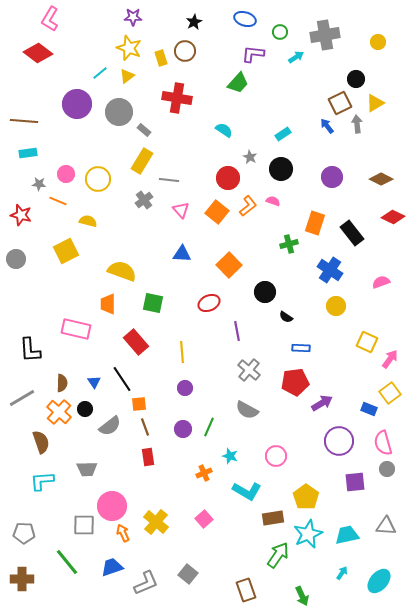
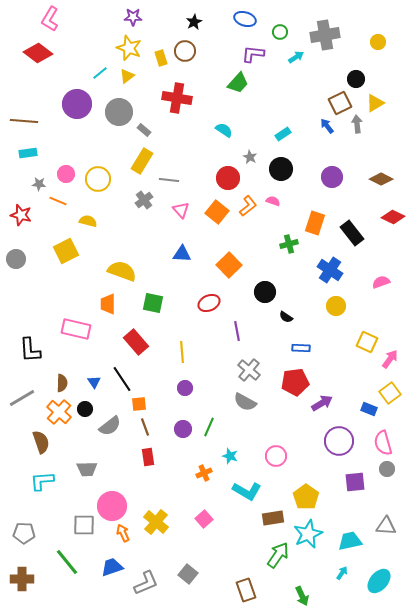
gray semicircle at (247, 410): moved 2 px left, 8 px up
cyan trapezoid at (347, 535): moved 3 px right, 6 px down
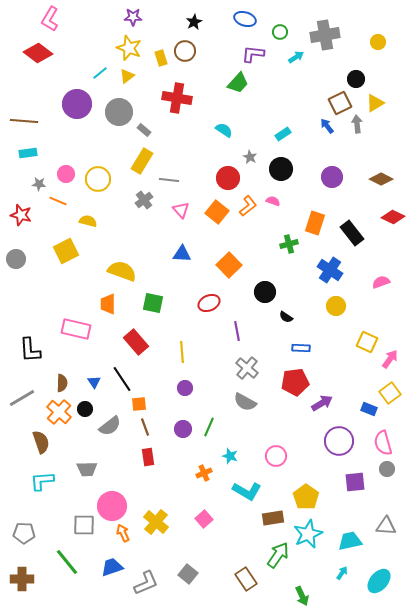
gray cross at (249, 370): moved 2 px left, 2 px up
brown rectangle at (246, 590): moved 11 px up; rotated 15 degrees counterclockwise
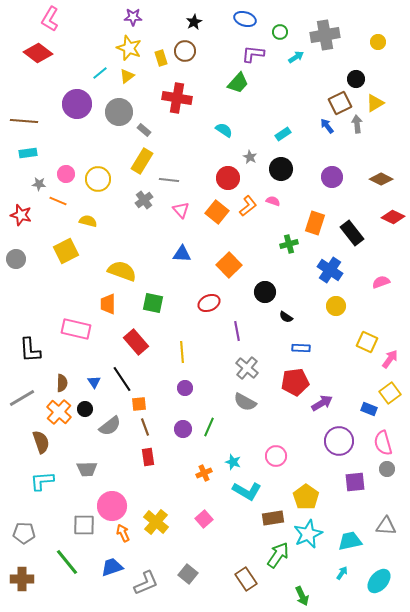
cyan star at (230, 456): moved 3 px right, 6 px down
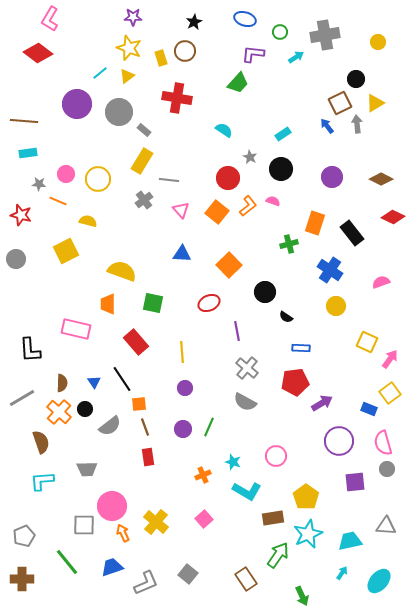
orange cross at (204, 473): moved 1 px left, 2 px down
gray pentagon at (24, 533): moved 3 px down; rotated 25 degrees counterclockwise
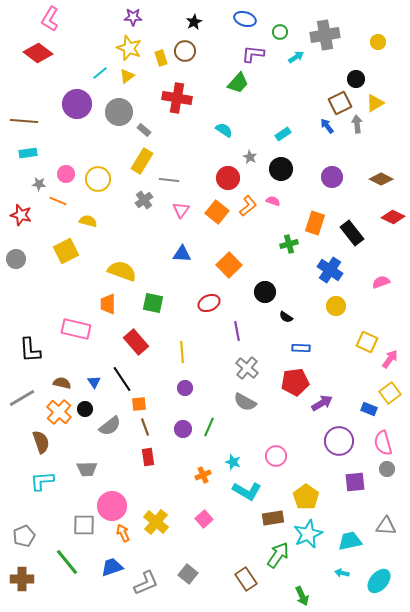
pink triangle at (181, 210): rotated 18 degrees clockwise
brown semicircle at (62, 383): rotated 78 degrees counterclockwise
cyan arrow at (342, 573): rotated 112 degrees counterclockwise
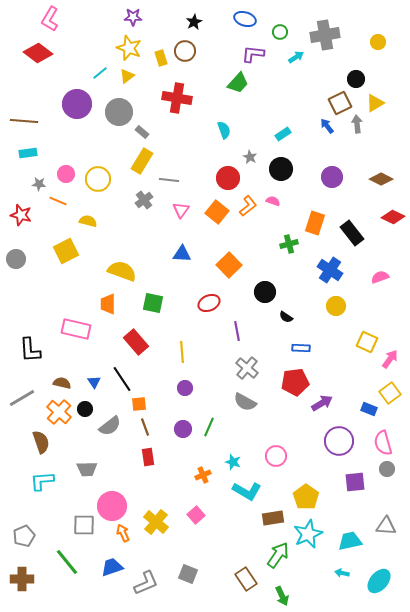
gray rectangle at (144, 130): moved 2 px left, 2 px down
cyan semicircle at (224, 130): rotated 36 degrees clockwise
pink semicircle at (381, 282): moved 1 px left, 5 px up
pink square at (204, 519): moved 8 px left, 4 px up
gray square at (188, 574): rotated 18 degrees counterclockwise
green arrow at (302, 596): moved 20 px left
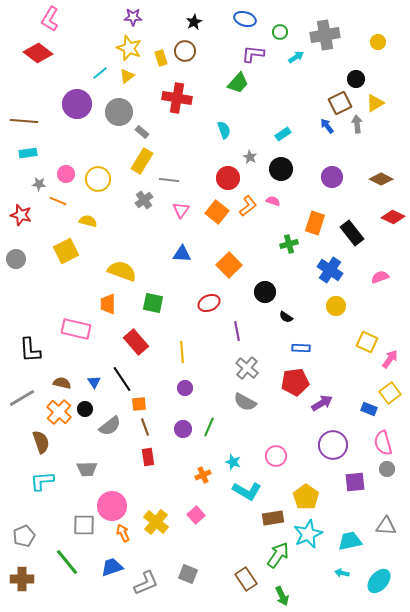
purple circle at (339, 441): moved 6 px left, 4 px down
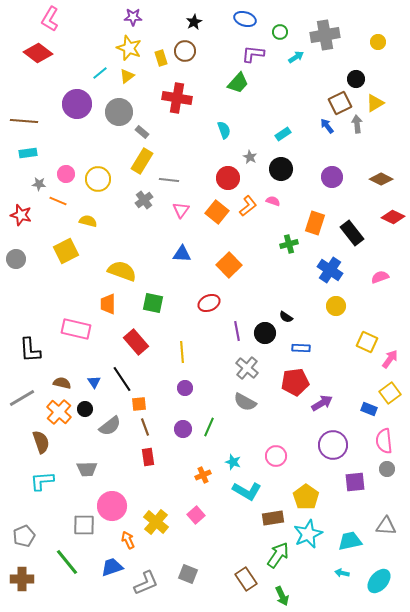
black circle at (265, 292): moved 41 px down
pink semicircle at (383, 443): moved 1 px right, 2 px up; rotated 10 degrees clockwise
orange arrow at (123, 533): moved 5 px right, 7 px down
